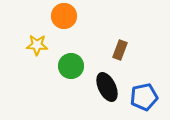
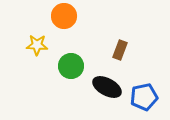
black ellipse: rotated 36 degrees counterclockwise
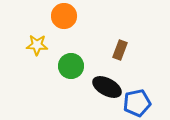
blue pentagon: moved 7 px left, 6 px down
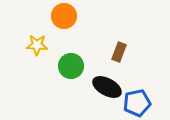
brown rectangle: moved 1 px left, 2 px down
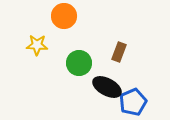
green circle: moved 8 px right, 3 px up
blue pentagon: moved 4 px left, 1 px up; rotated 12 degrees counterclockwise
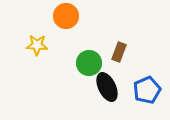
orange circle: moved 2 px right
green circle: moved 10 px right
black ellipse: rotated 36 degrees clockwise
blue pentagon: moved 14 px right, 12 px up
